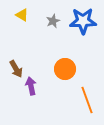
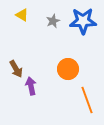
orange circle: moved 3 px right
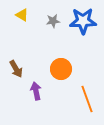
gray star: rotated 16 degrees clockwise
orange circle: moved 7 px left
purple arrow: moved 5 px right, 5 px down
orange line: moved 1 px up
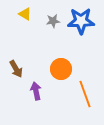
yellow triangle: moved 3 px right, 1 px up
blue star: moved 2 px left
orange line: moved 2 px left, 5 px up
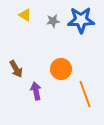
yellow triangle: moved 1 px down
blue star: moved 1 px up
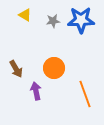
orange circle: moved 7 px left, 1 px up
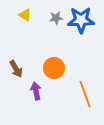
gray star: moved 3 px right, 3 px up
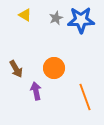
gray star: rotated 16 degrees counterclockwise
orange line: moved 3 px down
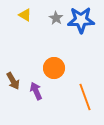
gray star: rotated 16 degrees counterclockwise
brown arrow: moved 3 px left, 12 px down
purple arrow: rotated 12 degrees counterclockwise
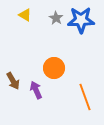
purple arrow: moved 1 px up
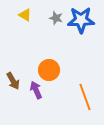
gray star: rotated 16 degrees counterclockwise
orange circle: moved 5 px left, 2 px down
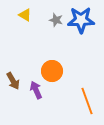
gray star: moved 2 px down
orange circle: moved 3 px right, 1 px down
orange line: moved 2 px right, 4 px down
